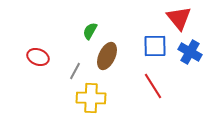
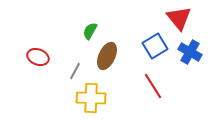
blue square: rotated 30 degrees counterclockwise
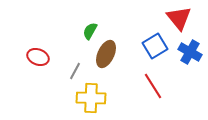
brown ellipse: moved 1 px left, 2 px up
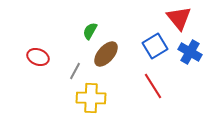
brown ellipse: rotated 16 degrees clockwise
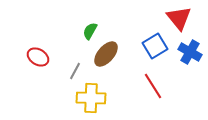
red ellipse: rotated 10 degrees clockwise
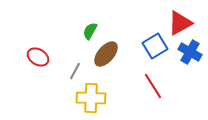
red triangle: moved 1 px right, 5 px down; rotated 40 degrees clockwise
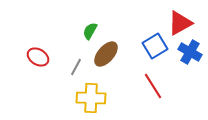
gray line: moved 1 px right, 4 px up
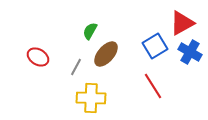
red triangle: moved 2 px right
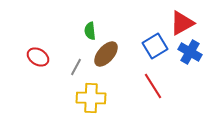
green semicircle: rotated 36 degrees counterclockwise
